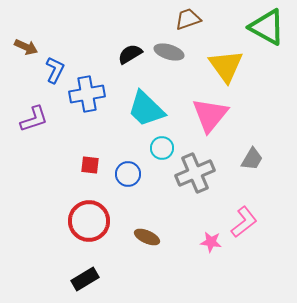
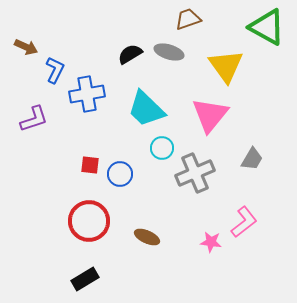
blue circle: moved 8 px left
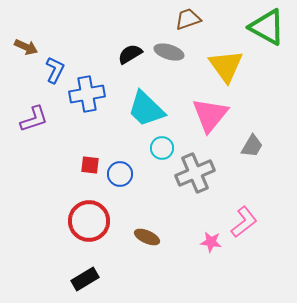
gray trapezoid: moved 13 px up
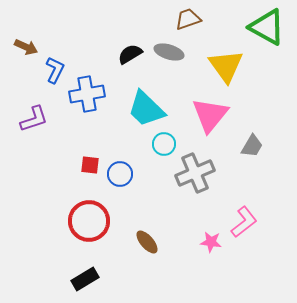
cyan circle: moved 2 px right, 4 px up
brown ellipse: moved 5 px down; rotated 25 degrees clockwise
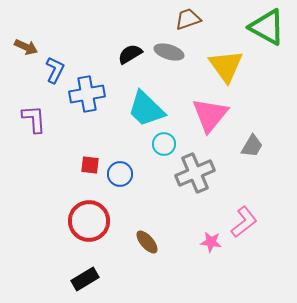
purple L-shape: rotated 76 degrees counterclockwise
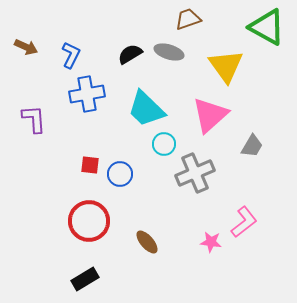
blue L-shape: moved 16 px right, 15 px up
pink triangle: rotated 9 degrees clockwise
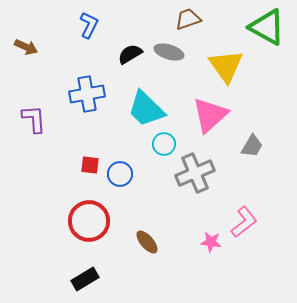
blue L-shape: moved 18 px right, 30 px up
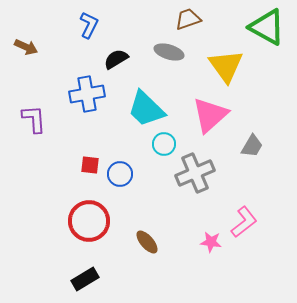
black semicircle: moved 14 px left, 5 px down
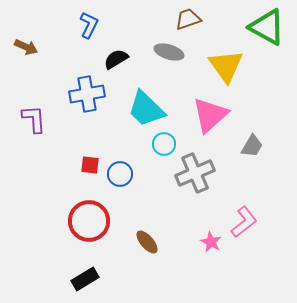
pink star: rotated 20 degrees clockwise
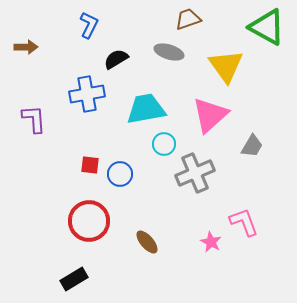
brown arrow: rotated 25 degrees counterclockwise
cyan trapezoid: rotated 126 degrees clockwise
pink L-shape: rotated 72 degrees counterclockwise
black rectangle: moved 11 px left
